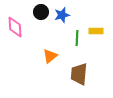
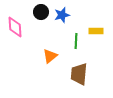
green line: moved 1 px left, 3 px down
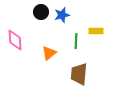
pink diamond: moved 13 px down
orange triangle: moved 1 px left, 3 px up
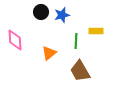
brown trapezoid: moved 1 px right, 3 px up; rotated 35 degrees counterclockwise
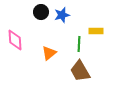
green line: moved 3 px right, 3 px down
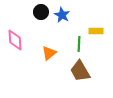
blue star: rotated 28 degrees counterclockwise
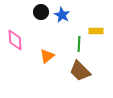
orange triangle: moved 2 px left, 3 px down
brown trapezoid: rotated 15 degrees counterclockwise
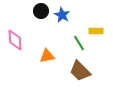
black circle: moved 1 px up
green line: moved 1 px up; rotated 35 degrees counterclockwise
orange triangle: rotated 28 degrees clockwise
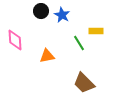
brown trapezoid: moved 4 px right, 12 px down
